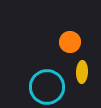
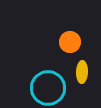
cyan circle: moved 1 px right, 1 px down
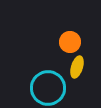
yellow ellipse: moved 5 px left, 5 px up; rotated 15 degrees clockwise
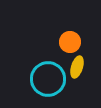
cyan circle: moved 9 px up
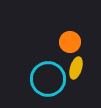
yellow ellipse: moved 1 px left, 1 px down
